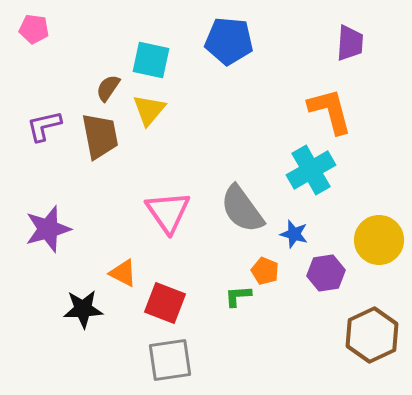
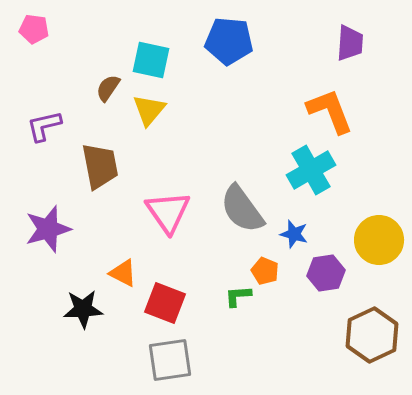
orange L-shape: rotated 6 degrees counterclockwise
brown trapezoid: moved 30 px down
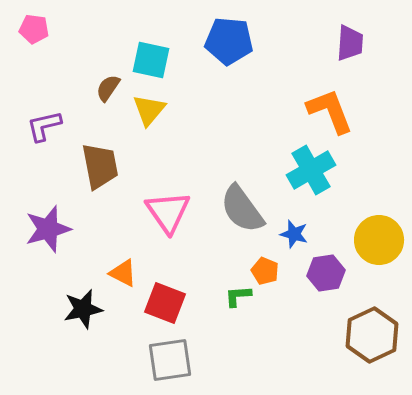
black star: rotated 9 degrees counterclockwise
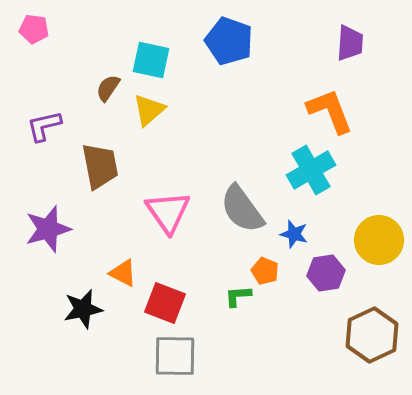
blue pentagon: rotated 15 degrees clockwise
yellow triangle: rotated 9 degrees clockwise
gray square: moved 5 px right, 4 px up; rotated 9 degrees clockwise
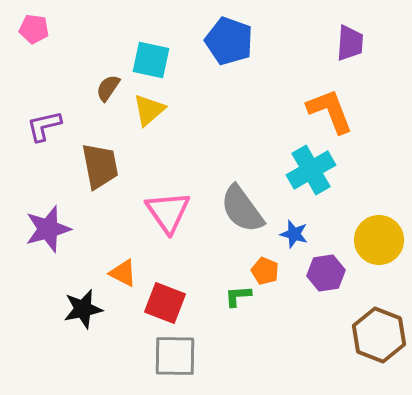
brown hexagon: moved 7 px right; rotated 14 degrees counterclockwise
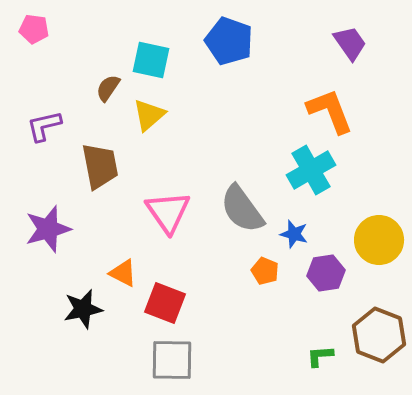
purple trapezoid: rotated 39 degrees counterclockwise
yellow triangle: moved 5 px down
green L-shape: moved 82 px right, 60 px down
gray square: moved 3 px left, 4 px down
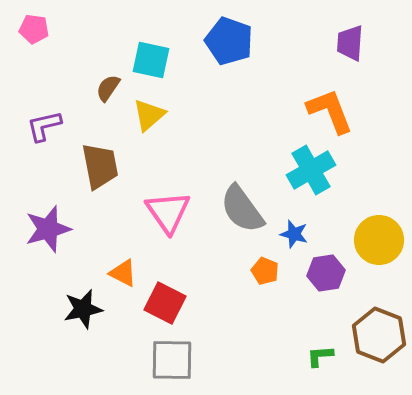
purple trapezoid: rotated 141 degrees counterclockwise
red square: rotated 6 degrees clockwise
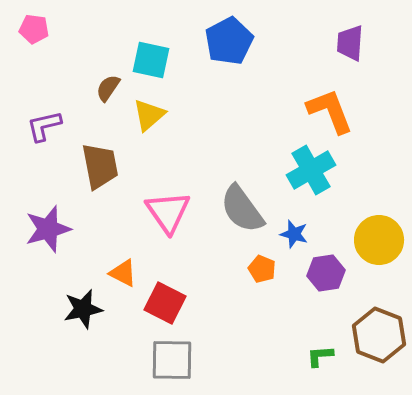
blue pentagon: rotated 24 degrees clockwise
orange pentagon: moved 3 px left, 2 px up
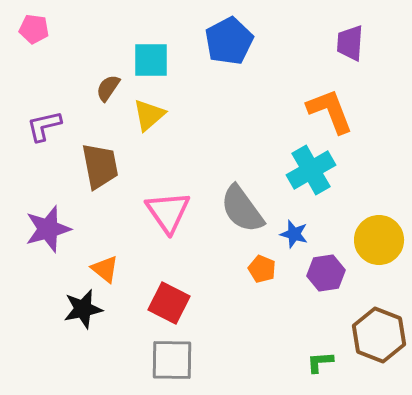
cyan square: rotated 12 degrees counterclockwise
orange triangle: moved 18 px left, 4 px up; rotated 12 degrees clockwise
red square: moved 4 px right
green L-shape: moved 6 px down
